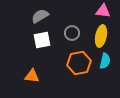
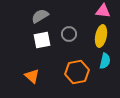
gray circle: moved 3 px left, 1 px down
orange hexagon: moved 2 px left, 9 px down
orange triangle: rotated 35 degrees clockwise
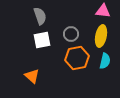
gray semicircle: rotated 102 degrees clockwise
gray circle: moved 2 px right
orange hexagon: moved 14 px up
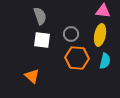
yellow ellipse: moved 1 px left, 1 px up
white square: rotated 18 degrees clockwise
orange hexagon: rotated 15 degrees clockwise
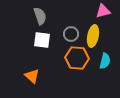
pink triangle: rotated 21 degrees counterclockwise
yellow ellipse: moved 7 px left, 1 px down
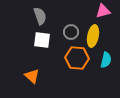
gray circle: moved 2 px up
cyan semicircle: moved 1 px right, 1 px up
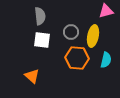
pink triangle: moved 3 px right
gray semicircle: rotated 12 degrees clockwise
